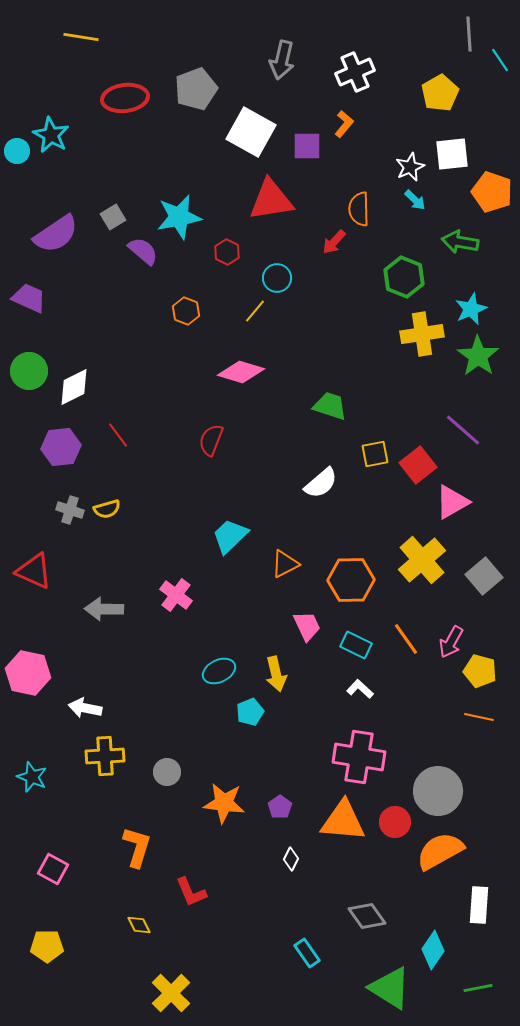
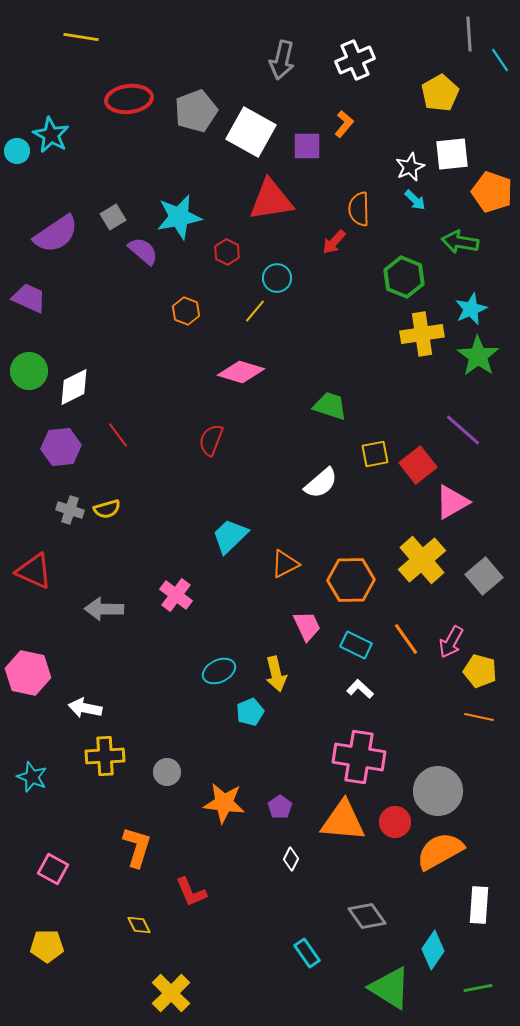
white cross at (355, 72): moved 12 px up
gray pentagon at (196, 89): moved 22 px down
red ellipse at (125, 98): moved 4 px right, 1 px down
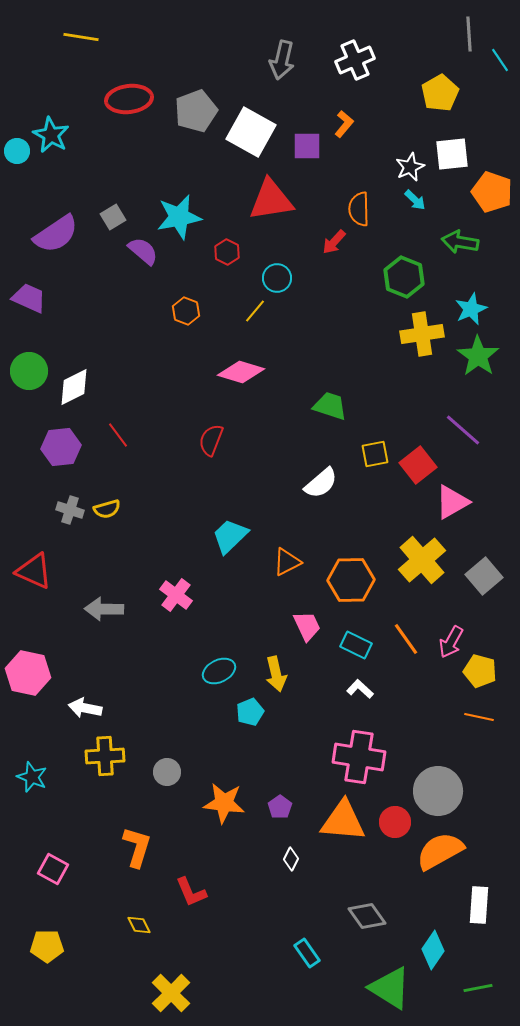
orange triangle at (285, 564): moved 2 px right, 2 px up
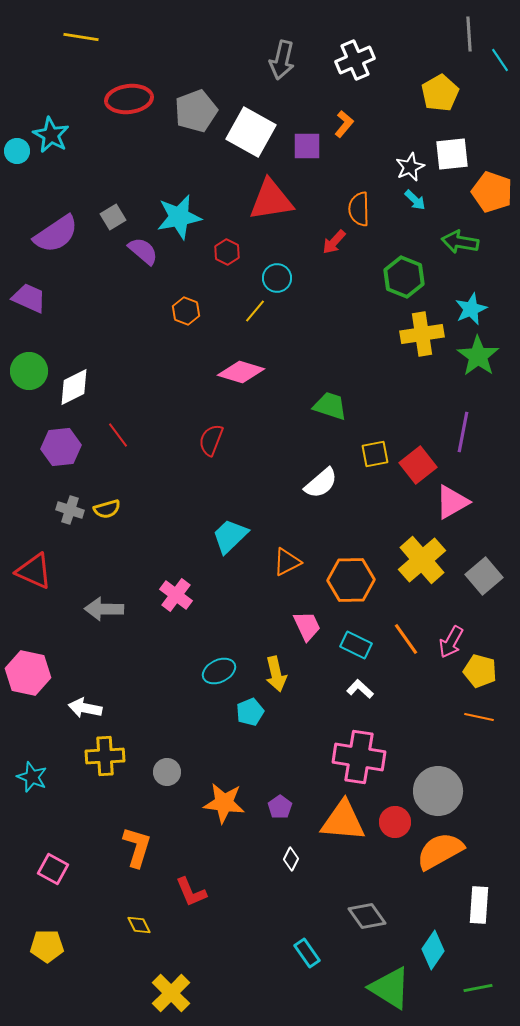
purple line at (463, 430): moved 2 px down; rotated 60 degrees clockwise
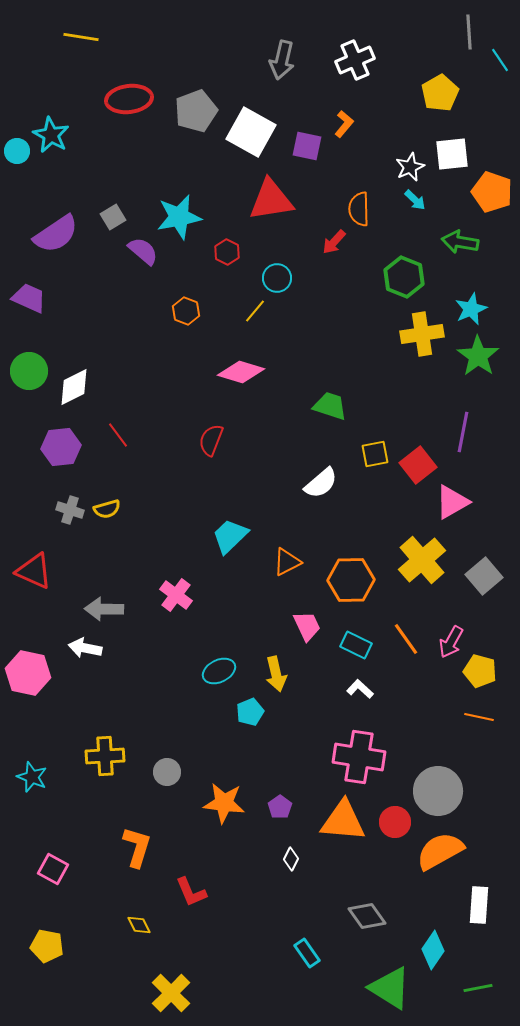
gray line at (469, 34): moved 2 px up
purple square at (307, 146): rotated 12 degrees clockwise
white arrow at (85, 708): moved 60 px up
yellow pentagon at (47, 946): rotated 12 degrees clockwise
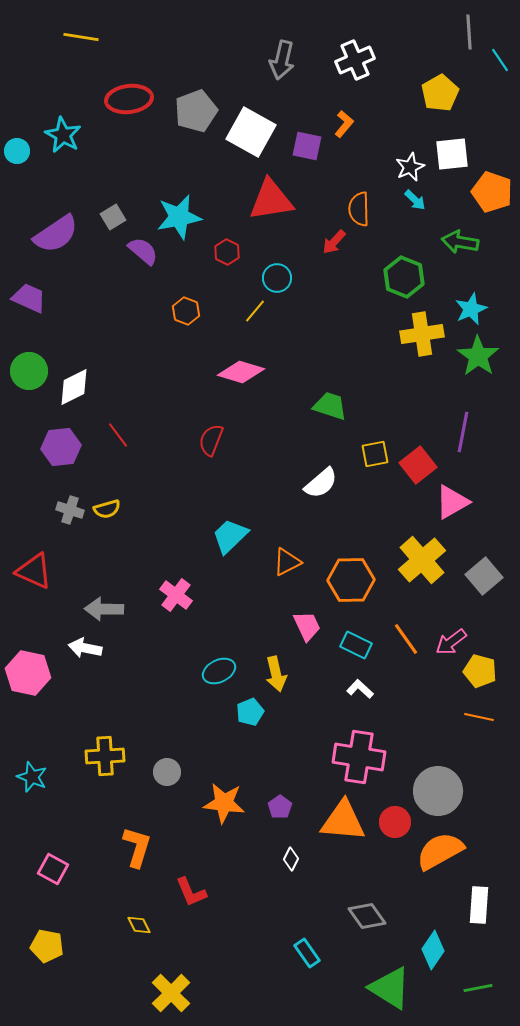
cyan star at (51, 135): moved 12 px right
pink arrow at (451, 642): rotated 24 degrees clockwise
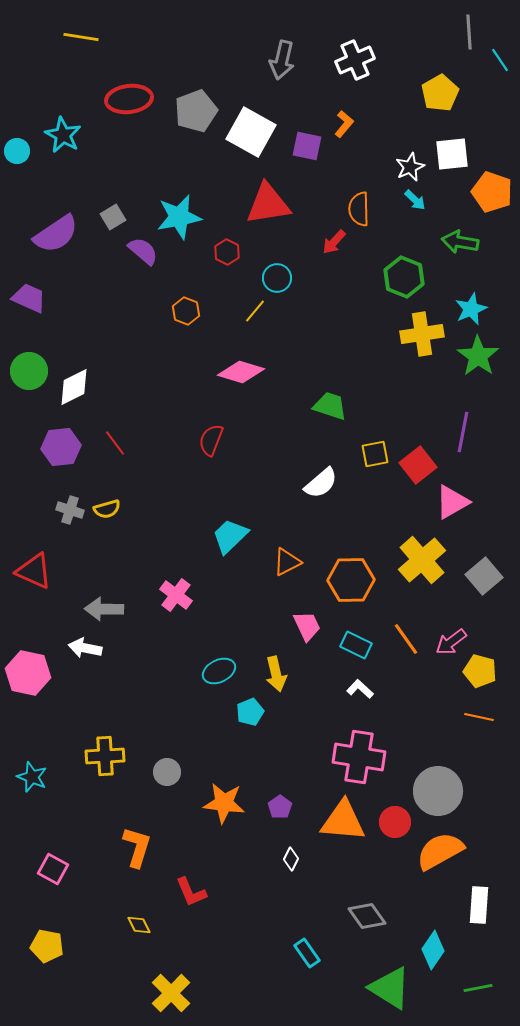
red triangle at (271, 200): moved 3 px left, 4 px down
red line at (118, 435): moved 3 px left, 8 px down
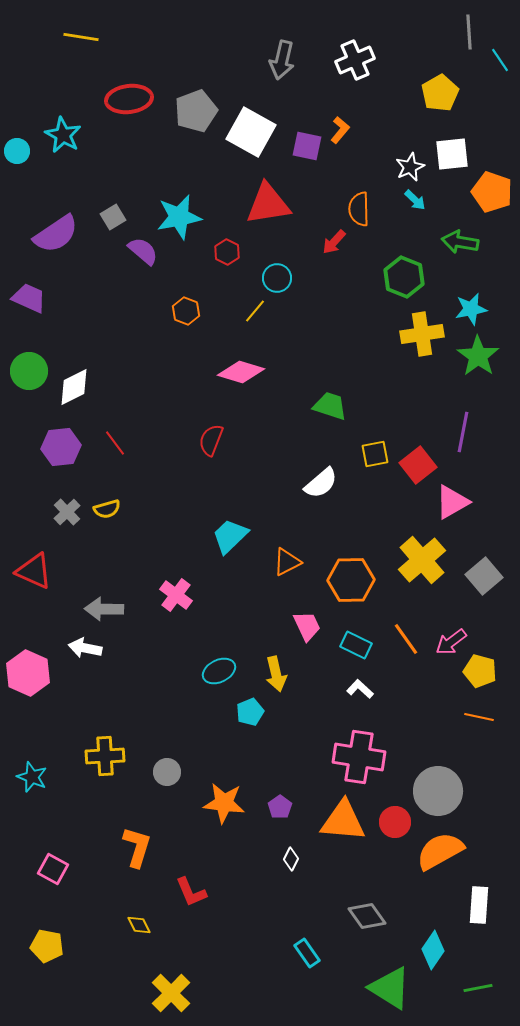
orange L-shape at (344, 124): moved 4 px left, 6 px down
cyan star at (471, 309): rotated 12 degrees clockwise
gray cross at (70, 510): moved 3 px left, 2 px down; rotated 28 degrees clockwise
pink hexagon at (28, 673): rotated 12 degrees clockwise
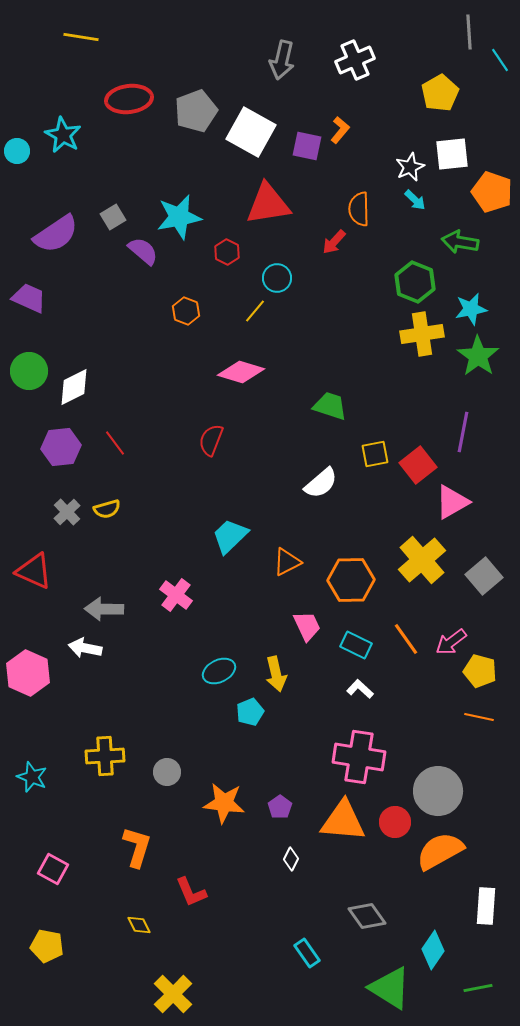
green hexagon at (404, 277): moved 11 px right, 5 px down
white rectangle at (479, 905): moved 7 px right, 1 px down
yellow cross at (171, 993): moved 2 px right, 1 px down
